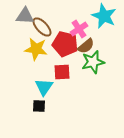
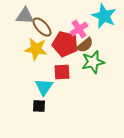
brown semicircle: moved 1 px left, 1 px up
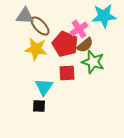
cyan star: rotated 30 degrees counterclockwise
brown ellipse: moved 2 px left, 1 px up
red pentagon: rotated 10 degrees clockwise
green star: rotated 30 degrees clockwise
red square: moved 5 px right, 1 px down
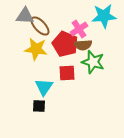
brown semicircle: moved 2 px left; rotated 36 degrees clockwise
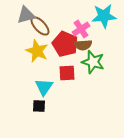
gray triangle: moved 1 px right, 1 px up; rotated 18 degrees counterclockwise
pink cross: moved 2 px right
yellow star: moved 1 px right, 2 px down; rotated 15 degrees clockwise
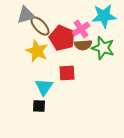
red pentagon: moved 3 px left, 6 px up
green star: moved 10 px right, 14 px up
